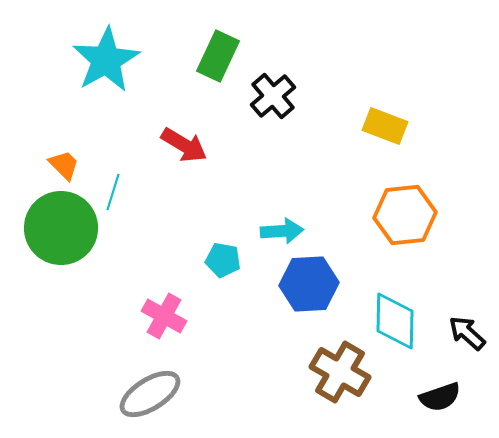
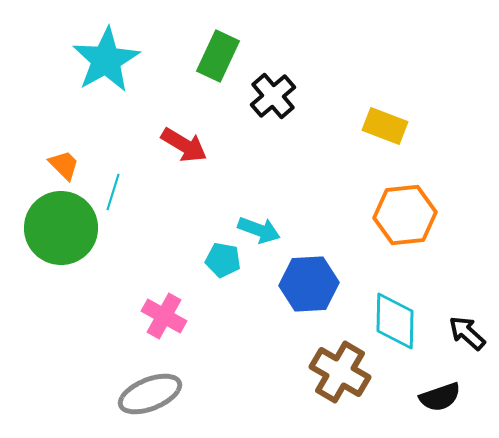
cyan arrow: moved 23 px left, 1 px up; rotated 24 degrees clockwise
gray ellipse: rotated 10 degrees clockwise
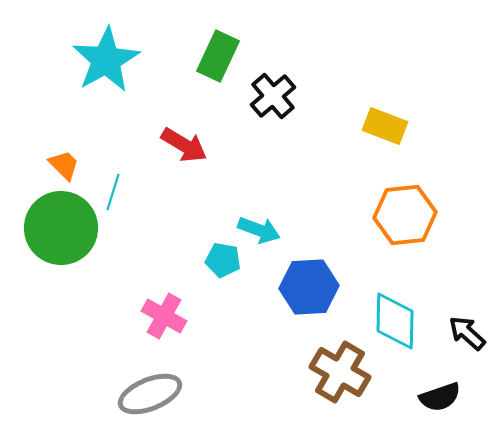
blue hexagon: moved 3 px down
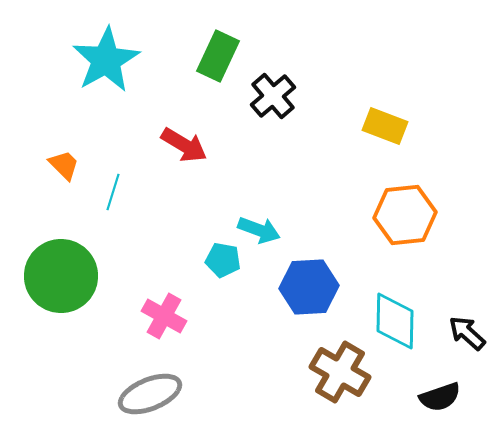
green circle: moved 48 px down
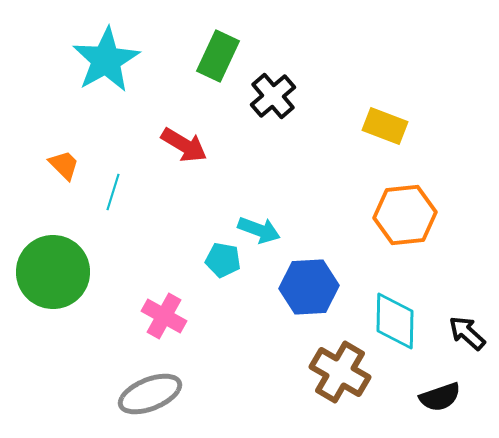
green circle: moved 8 px left, 4 px up
